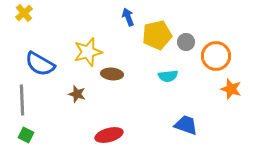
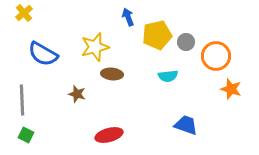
yellow star: moved 7 px right, 5 px up
blue semicircle: moved 3 px right, 10 px up
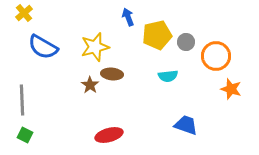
blue semicircle: moved 7 px up
brown star: moved 13 px right, 9 px up; rotated 18 degrees clockwise
green square: moved 1 px left
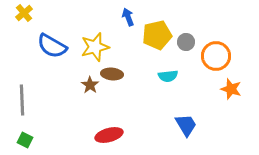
blue semicircle: moved 9 px right, 1 px up
blue trapezoid: rotated 40 degrees clockwise
green square: moved 5 px down
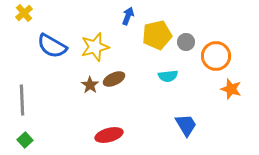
blue arrow: moved 1 px up; rotated 42 degrees clockwise
brown ellipse: moved 2 px right, 5 px down; rotated 30 degrees counterclockwise
green square: rotated 21 degrees clockwise
